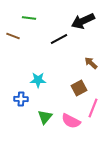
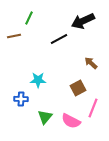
green line: rotated 72 degrees counterclockwise
brown line: moved 1 px right; rotated 32 degrees counterclockwise
brown square: moved 1 px left
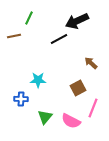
black arrow: moved 6 px left
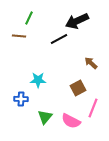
brown line: moved 5 px right; rotated 16 degrees clockwise
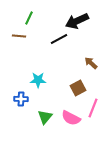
pink semicircle: moved 3 px up
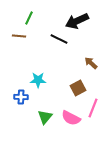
black line: rotated 54 degrees clockwise
blue cross: moved 2 px up
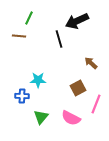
black line: rotated 48 degrees clockwise
blue cross: moved 1 px right, 1 px up
pink line: moved 3 px right, 4 px up
green triangle: moved 4 px left
